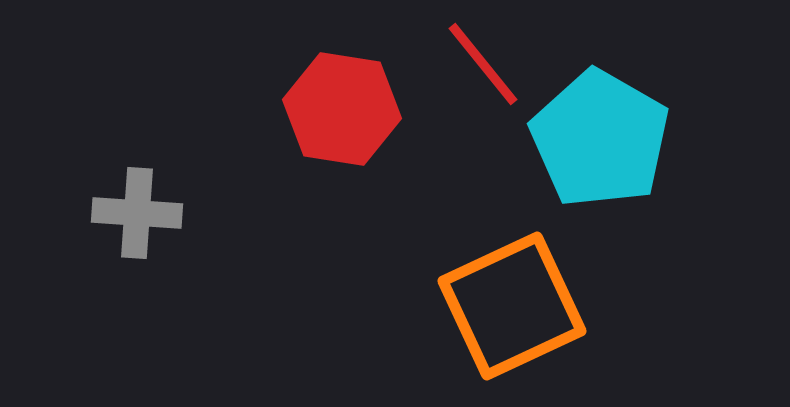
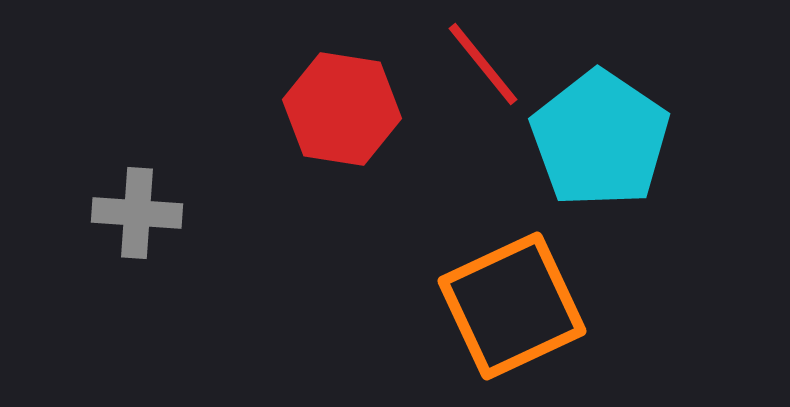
cyan pentagon: rotated 4 degrees clockwise
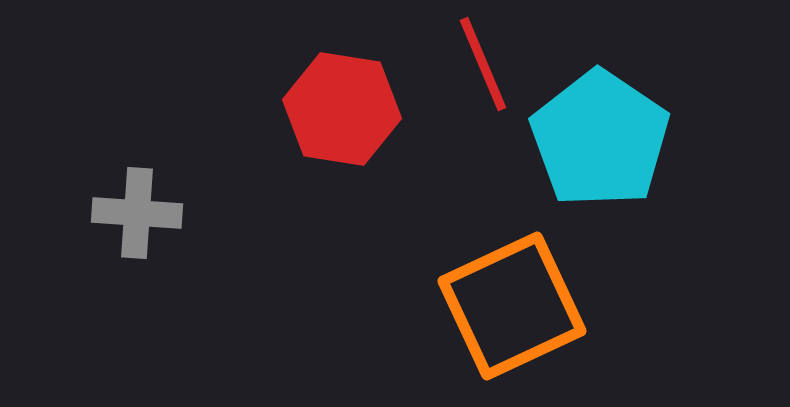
red line: rotated 16 degrees clockwise
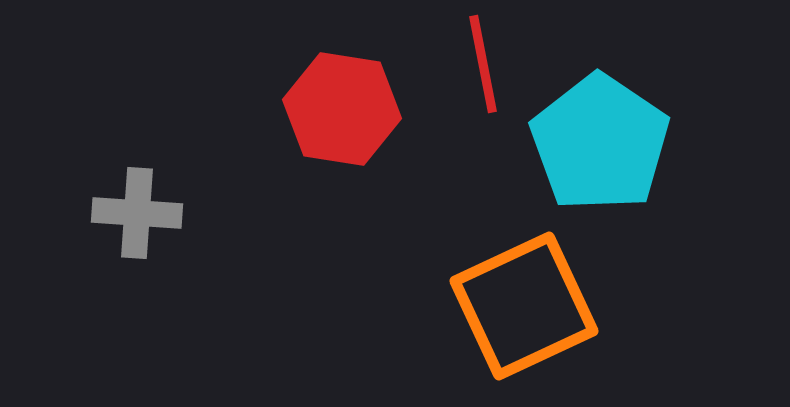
red line: rotated 12 degrees clockwise
cyan pentagon: moved 4 px down
orange square: moved 12 px right
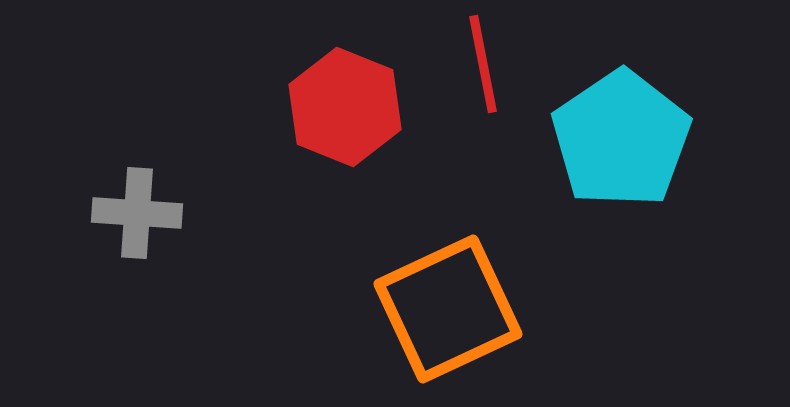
red hexagon: moved 3 px right, 2 px up; rotated 13 degrees clockwise
cyan pentagon: moved 21 px right, 4 px up; rotated 4 degrees clockwise
orange square: moved 76 px left, 3 px down
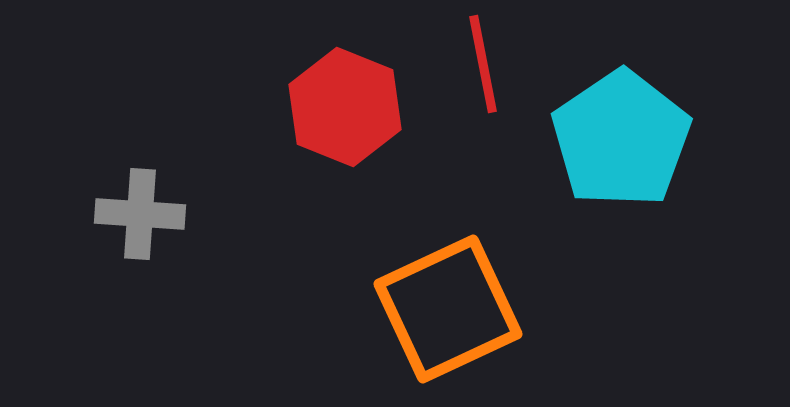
gray cross: moved 3 px right, 1 px down
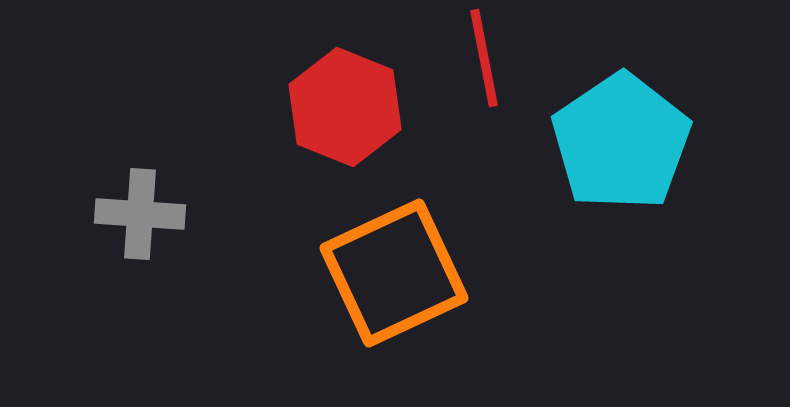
red line: moved 1 px right, 6 px up
cyan pentagon: moved 3 px down
orange square: moved 54 px left, 36 px up
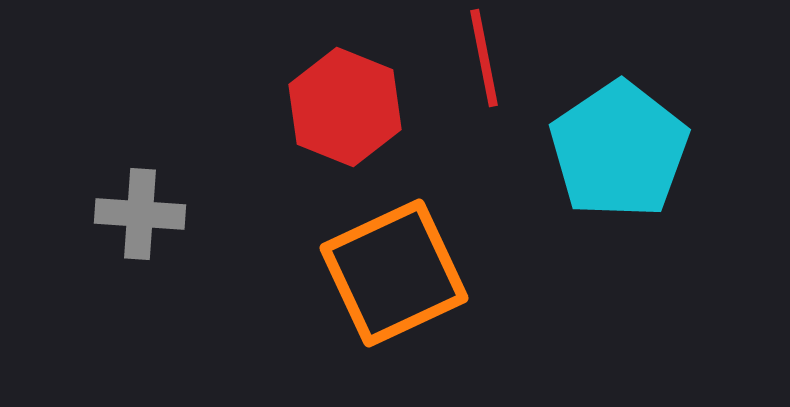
cyan pentagon: moved 2 px left, 8 px down
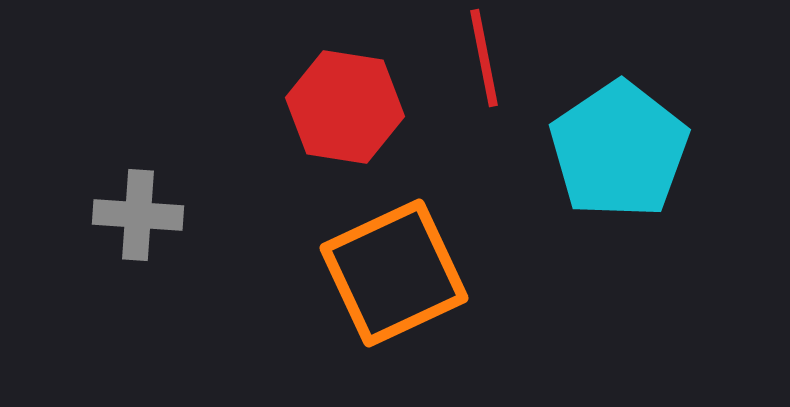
red hexagon: rotated 13 degrees counterclockwise
gray cross: moved 2 px left, 1 px down
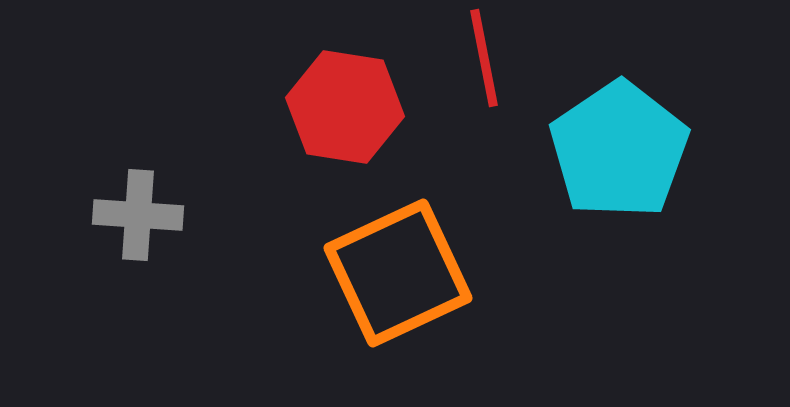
orange square: moved 4 px right
